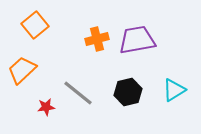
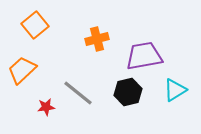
purple trapezoid: moved 7 px right, 16 px down
cyan triangle: moved 1 px right
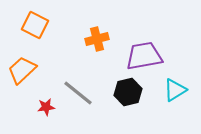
orange square: rotated 24 degrees counterclockwise
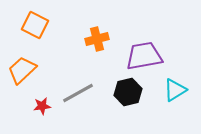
gray line: rotated 68 degrees counterclockwise
red star: moved 4 px left, 1 px up
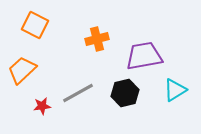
black hexagon: moved 3 px left, 1 px down
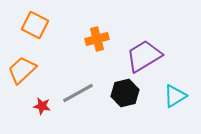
purple trapezoid: rotated 21 degrees counterclockwise
cyan triangle: moved 6 px down
red star: rotated 18 degrees clockwise
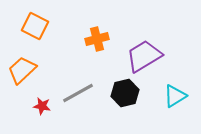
orange square: moved 1 px down
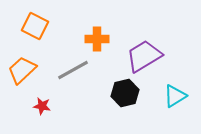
orange cross: rotated 15 degrees clockwise
gray line: moved 5 px left, 23 px up
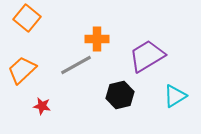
orange square: moved 8 px left, 8 px up; rotated 12 degrees clockwise
purple trapezoid: moved 3 px right
gray line: moved 3 px right, 5 px up
black hexagon: moved 5 px left, 2 px down
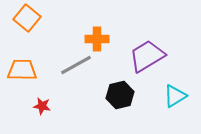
orange trapezoid: rotated 44 degrees clockwise
